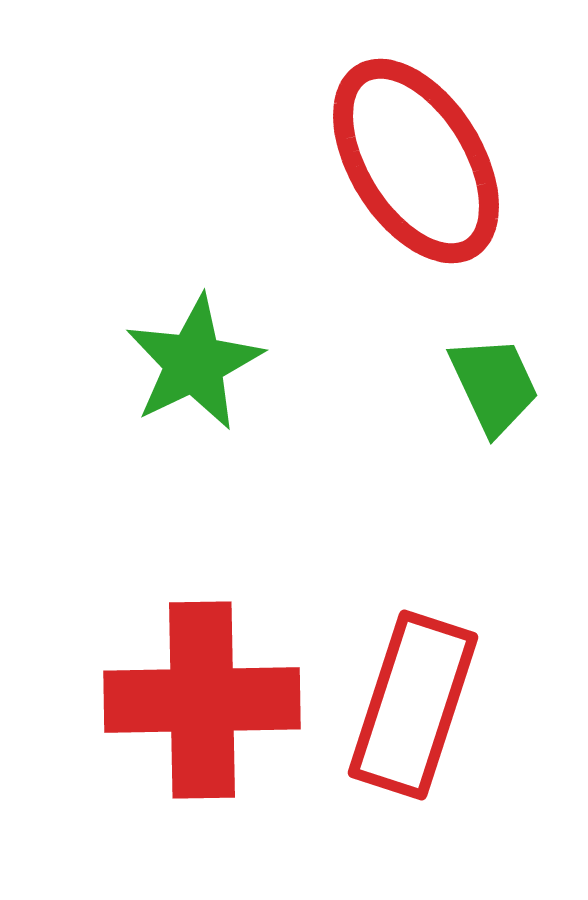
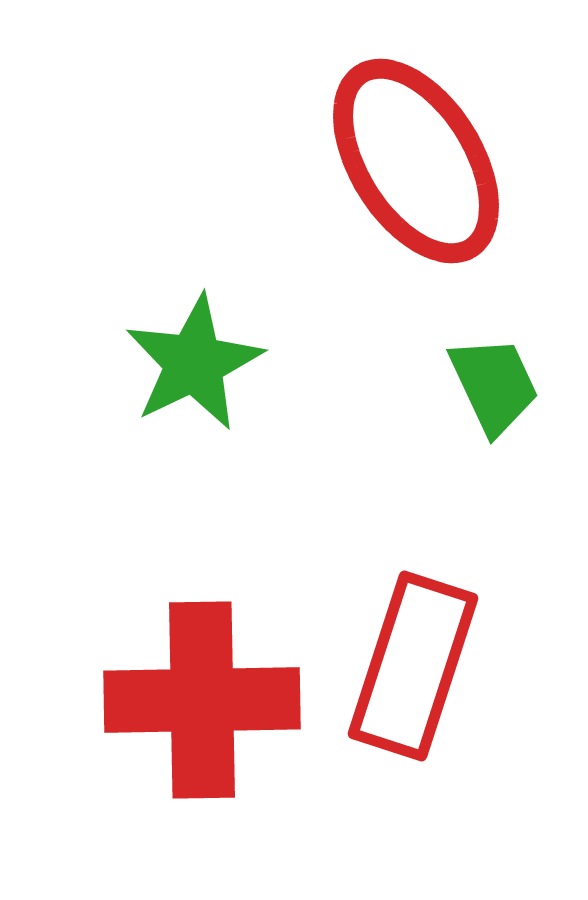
red rectangle: moved 39 px up
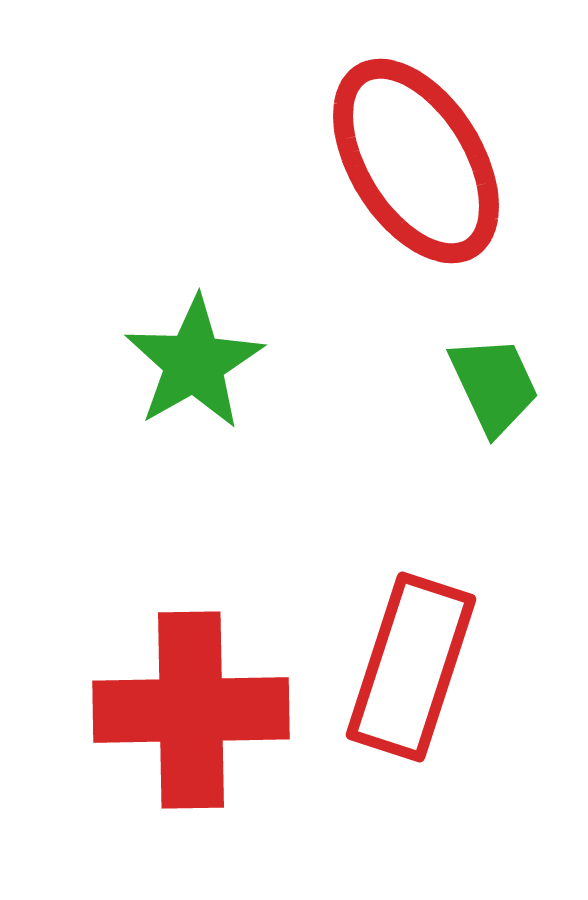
green star: rotated 4 degrees counterclockwise
red rectangle: moved 2 px left, 1 px down
red cross: moved 11 px left, 10 px down
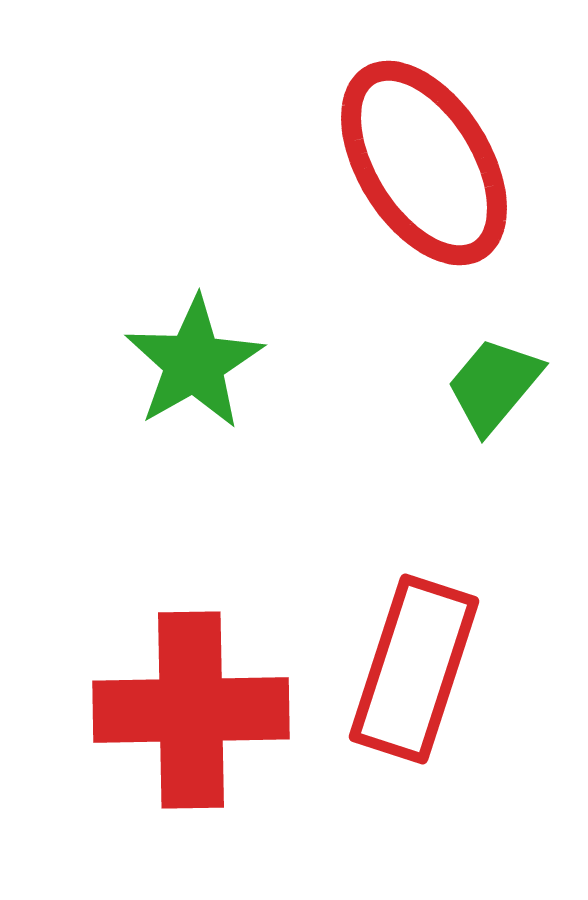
red ellipse: moved 8 px right, 2 px down
green trapezoid: rotated 115 degrees counterclockwise
red rectangle: moved 3 px right, 2 px down
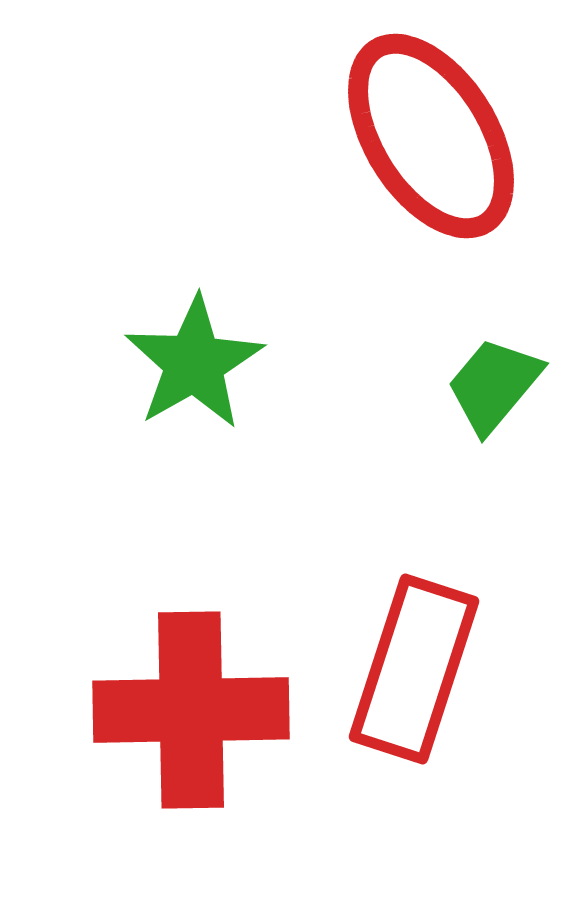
red ellipse: moved 7 px right, 27 px up
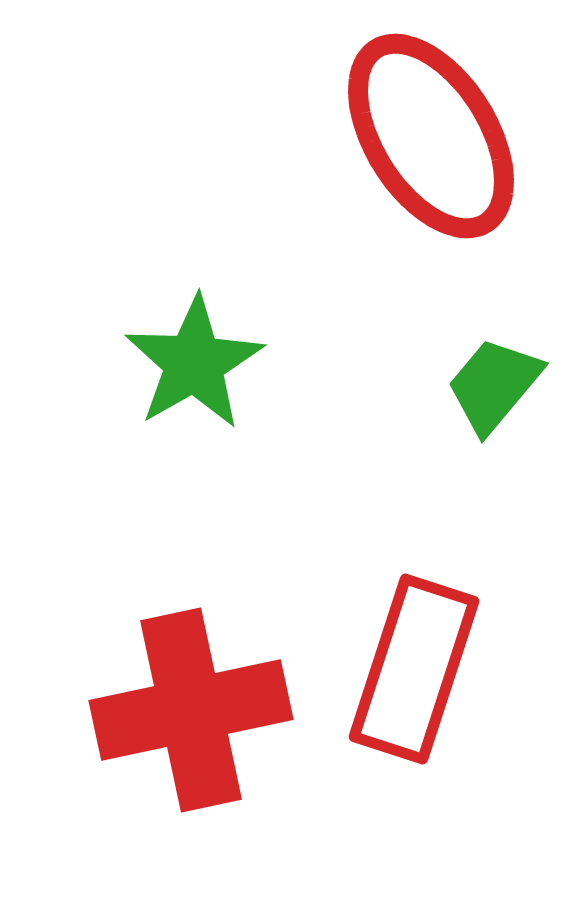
red cross: rotated 11 degrees counterclockwise
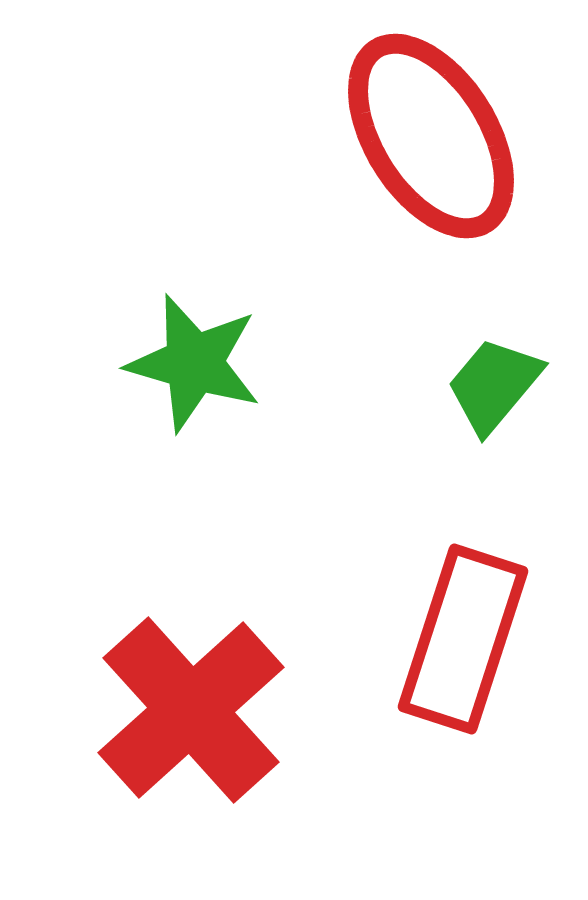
green star: rotated 26 degrees counterclockwise
red rectangle: moved 49 px right, 30 px up
red cross: rotated 30 degrees counterclockwise
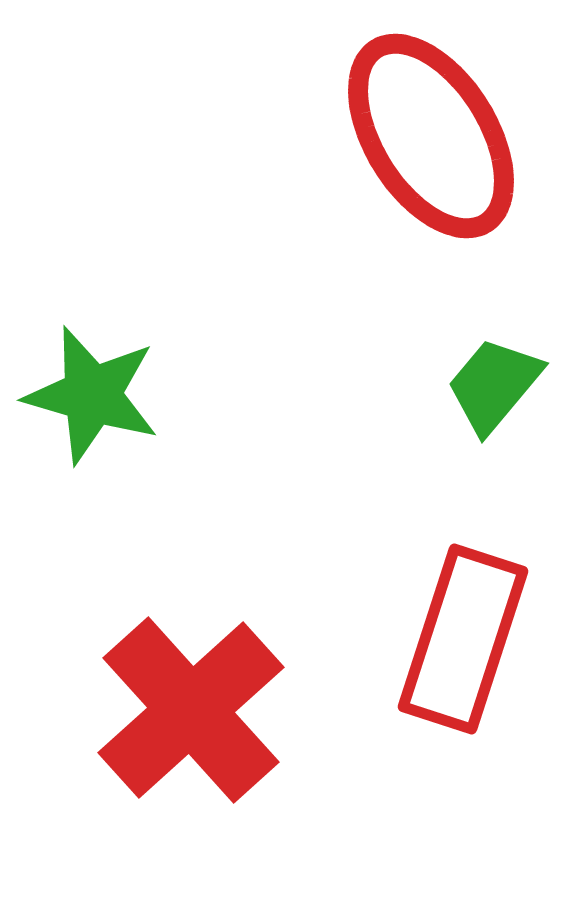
green star: moved 102 px left, 32 px down
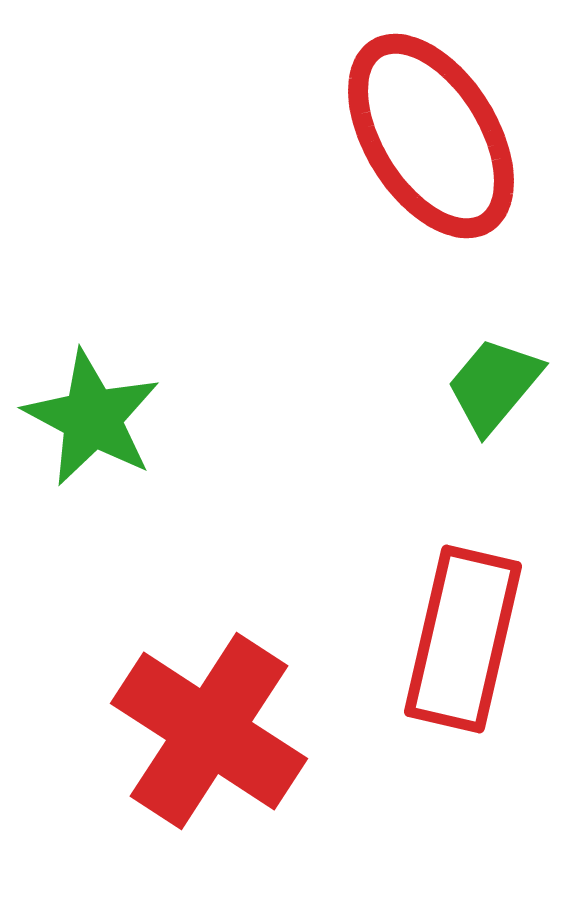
green star: moved 23 px down; rotated 12 degrees clockwise
red rectangle: rotated 5 degrees counterclockwise
red cross: moved 18 px right, 21 px down; rotated 15 degrees counterclockwise
